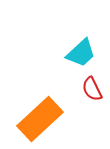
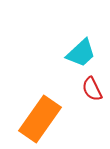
orange rectangle: rotated 12 degrees counterclockwise
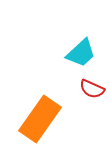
red semicircle: rotated 40 degrees counterclockwise
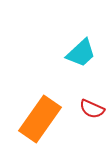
red semicircle: moved 20 px down
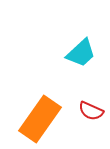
red semicircle: moved 1 px left, 2 px down
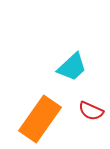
cyan trapezoid: moved 9 px left, 14 px down
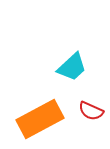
orange rectangle: rotated 27 degrees clockwise
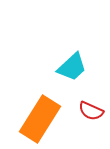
orange rectangle: rotated 30 degrees counterclockwise
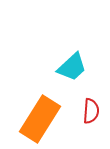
red semicircle: rotated 110 degrees counterclockwise
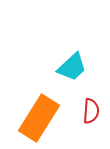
orange rectangle: moved 1 px left, 1 px up
